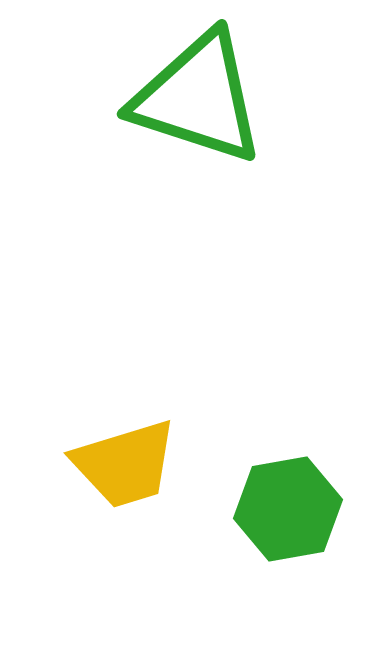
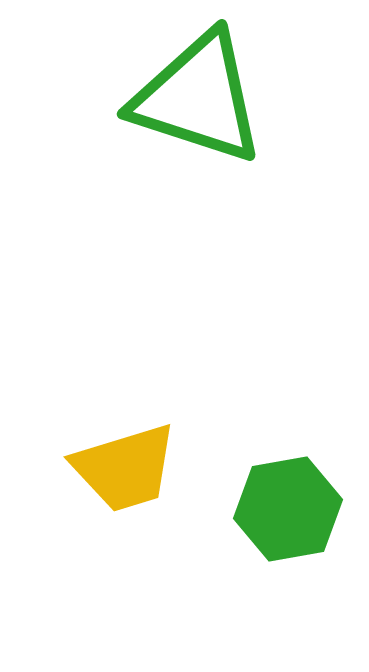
yellow trapezoid: moved 4 px down
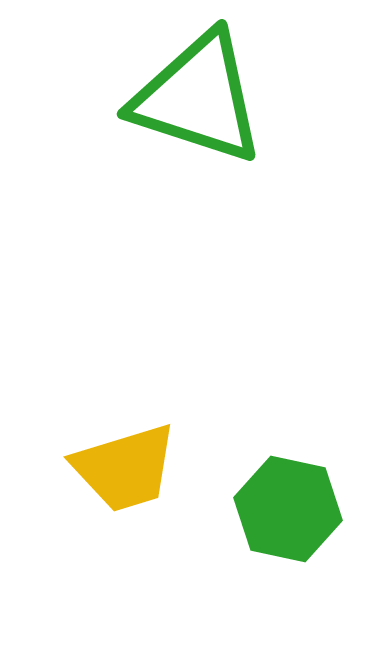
green hexagon: rotated 22 degrees clockwise
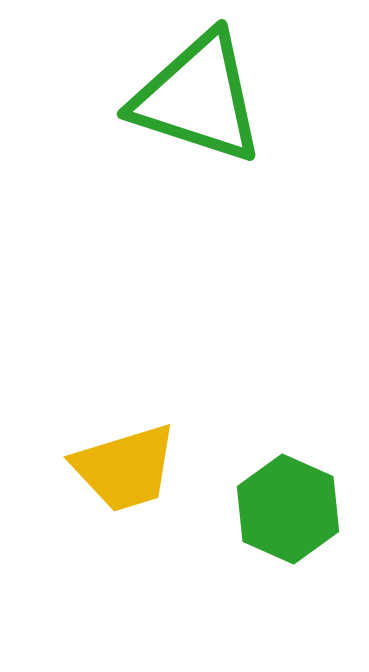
green hexagon: rotated 12 degrees clockwise
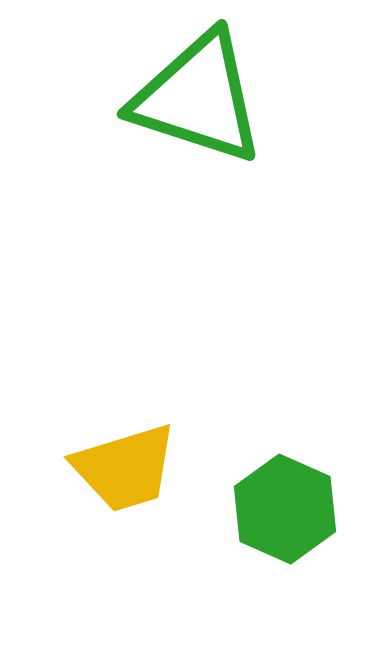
green hexagon: moved 3 px left
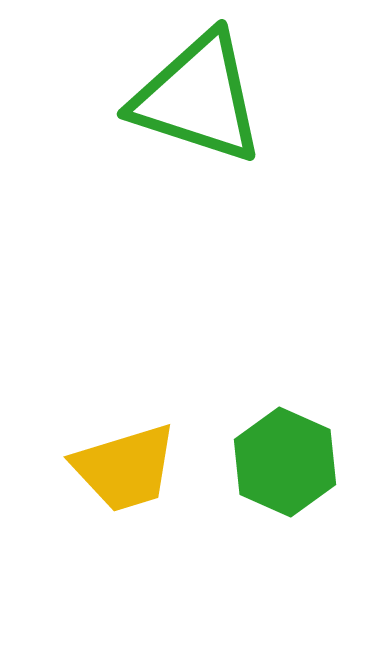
green hexagon: moved 47 px up
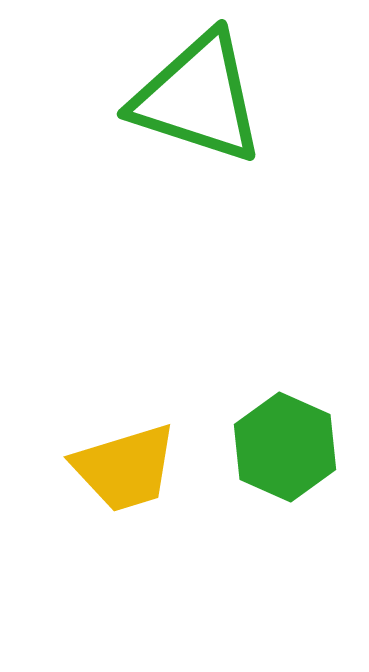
green hexagon: moved 15 px up
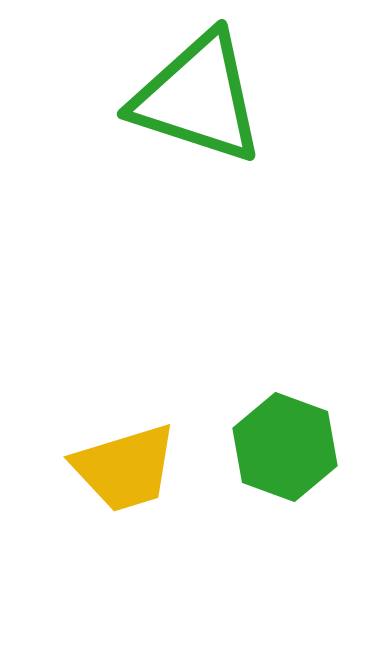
green hexagon: rotated 4 degrees counterclockwise
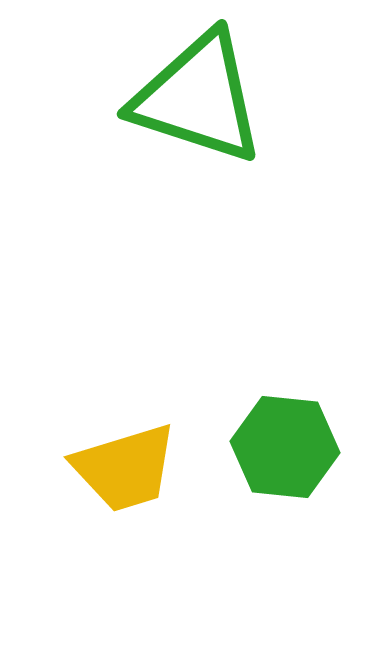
green hexagon: rotated 14 degrees counterclockwise
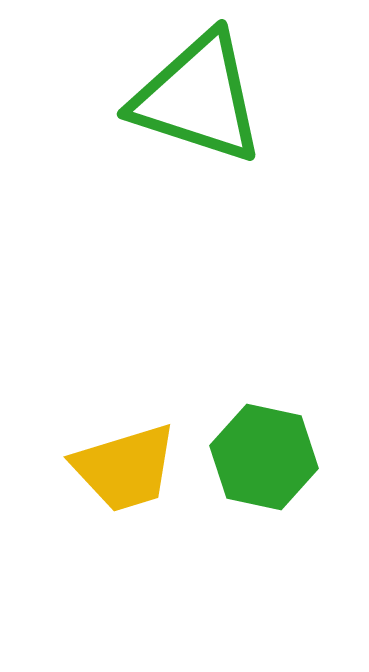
green hexagon: moved 21 px left, 10 px down; rotated 6 degrees clockwise
